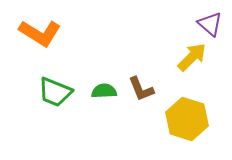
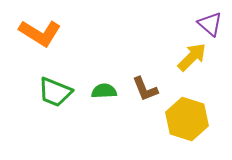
brown L-shape: moved 4 px right
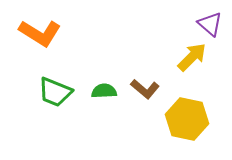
brown L-shape: rotated 28 degrees counterclockwise
yellow hexagon: rotated 6 degrees counterclockwise
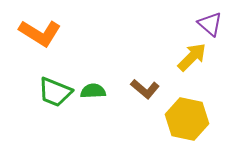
green semicircle: moved 11 px left
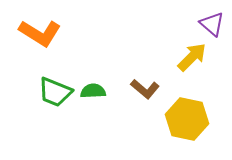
purple triangle: moved 2 px right
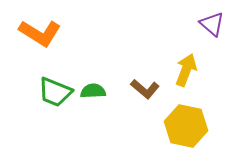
yellow arrow: moved 6 px left, 13 px down; rotated 24 degrees counterclockwise
yellow hexagon: moved 1 px left, 7 px down
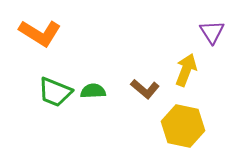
purple triangle: moved 8 px down; rotated 16 degrees clockwise
yellow hexagon: moved 3 px left
